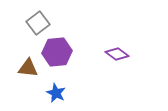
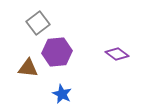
blue star: moved 6 px right, 1 px down
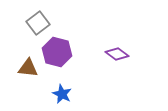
purple hexagon: rotated 20 degrees clockwise
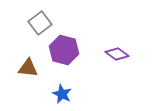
gray square: moved 2 px right
purple hexagon: moved 7 px right, 2 px up
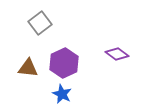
purple hexagon: moved 13 px down; rotated 20 degrees clockwise
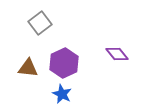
purple diamond: rotated 15 degrees clockwise
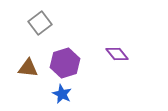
purple hexagon: moved 1 px right; rotated 8 degrees clockwise
